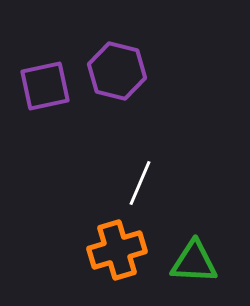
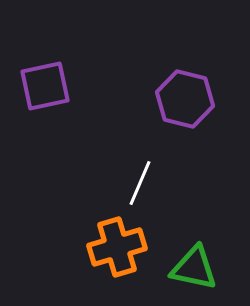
purple hexagon: moved 68 px right, 28 px down
orange cross: moved 3 px up
green triangle: moved 6 px down; rotated 9 degrees clockwise
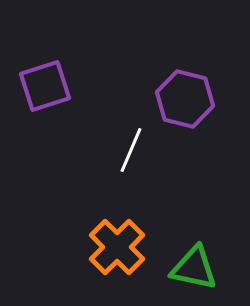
purple square: rotated 6 degrees counterclockwise
white line: moved 9 px left, 33 px up
orange cross: rotated 28 degrees counterclockwise
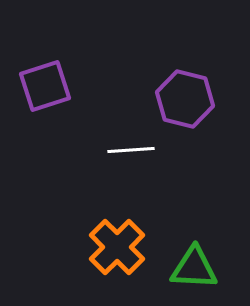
white line: rotated 63 degrees clockwise
green triangle: rotated 9 degrees counterclockwise
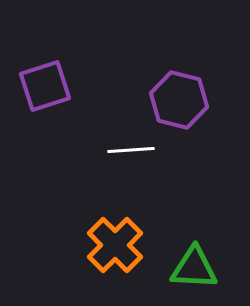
purple hexagon: moved 6 px left, 1 px down
orange cross: moved 2 px left, 2 px up
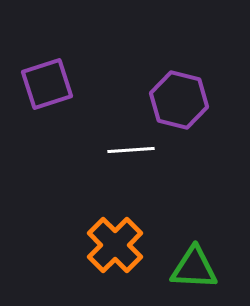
purple square: moved 2 px right, 2 px up
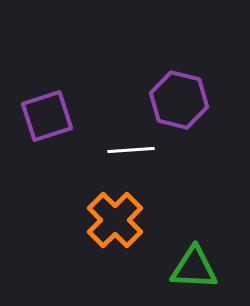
purple square: moved 32 px down
orange cross: moved 25 px up
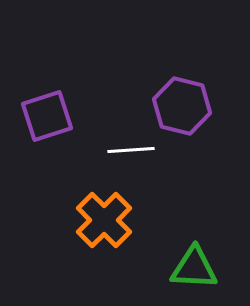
purple hexagon: moved 3 px right, 6 px down
orange cross: moved 11 px left
